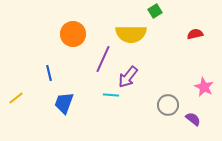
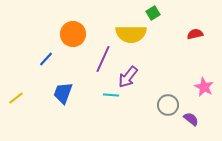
green square: moved 2 px left, 2 px down
blue line: moved 3 px left, 14 px up; rotated 56 degrees clockwise
blue trapezoid: moved 1 px left, 10 px up
purple semicircle: moved 2 px left
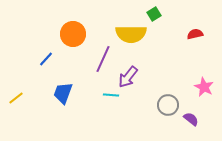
green square: moved 1 px right, 1 px down
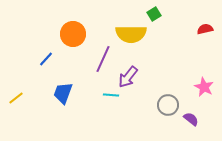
red semicircle: moved 10 px right, 5 px up
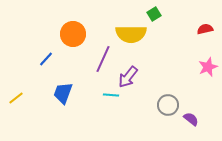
pink star: moved 4 px right, 20 px up; rotated 24 degrees clockwise
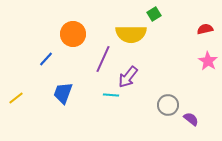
pink star: moved 6 px up; rotated 18 degrees counterclockwise
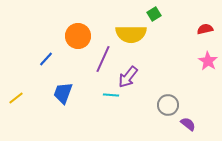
orange circle: moved 5 px right, 2 px down
purple semicircle: moved 3 px left, 5 px down
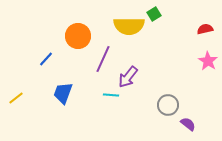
yellow semicircle: moved 2 px left, 8 px up
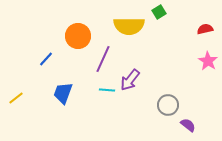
green square: moved 5 px right, 2 px up
purple arrow: moved 2 px right, 3 px down
cyan line: moved 4 px left, 5 px up
purple semicircle: moved 1 px down
